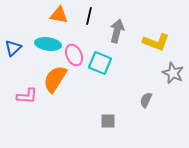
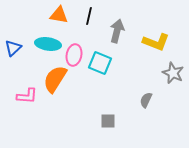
pink ellipse: rotated 35 degrees clockwise
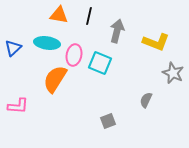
cyan ellipse: moved 1 px left, 1 px up
pink L-shape: moved 9 px left, 10 px down
gray square: rotated 21 degrees counterclockwise
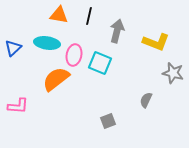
gray star: rotated 10 degrees counterclockwise
orange semicircle: moved 1 px right; rotated 20 degrees clockwise
